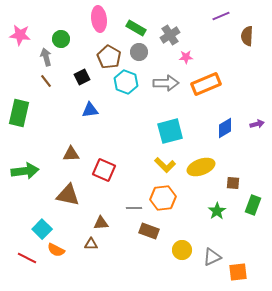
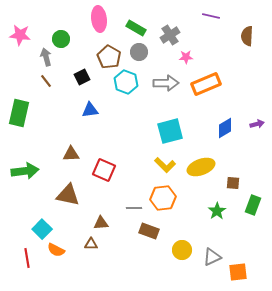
purple line at (221, 16): moved 10 px left; rotated 36 degrees clockwise
red line at (27, 258): rotated 54 degrees clockwise
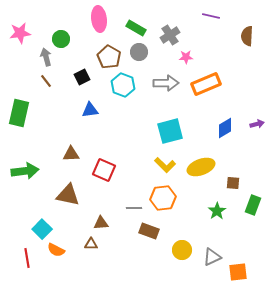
pink star at (20, 35): moved 2 px up; rotated 15 degrees counterclockwise
cyan hexagon at (126, 82): moved 3 px left, 3 px down
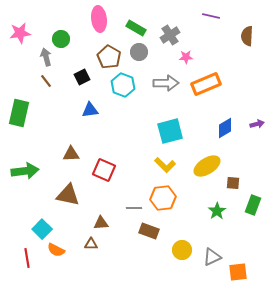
yellow ellipse at (201, 167): moved 6 px right, 1 px up; rotated 12 degrees counterclockwise
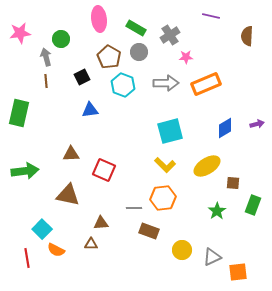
brown line at (46, 81): rotated 32 degrees clockwise
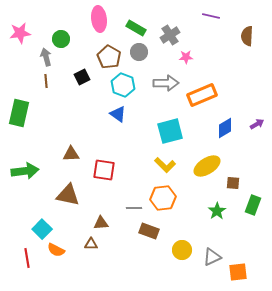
orange rectangle at (206, 84): moved 4 px left, 11 px down
blue triangle at (90, 110): moved 28 px right, 4 px down; rotated 42 degrees clockwise
purple arrow at (257, 124): rotated 16 degrees counterclockwise
red square at (104, 170): rotated 15 degrees counterclockwise
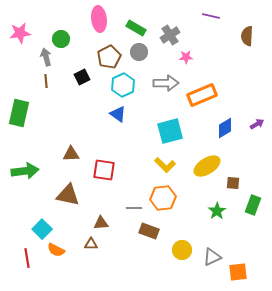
brown pentagon at (109, 57): rotated 15 degrees clockwise
cyan hexagon at (123, 85): rotated 15 degrees clockwise
